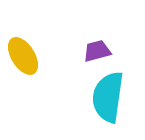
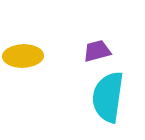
yellow ellipse: rotated 60 degrees counterclockwise
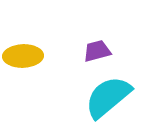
cyan semicircle: rotated 42 degrees clockwise
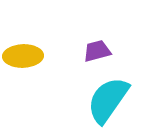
cyan semicircle: moved 3 px down; rotated 15 degrees counterclockwise
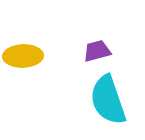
cyan semicircle: rotated 54 degrees counterclockwise
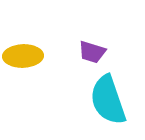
purple trapezoid: moved 5 px left, 1 px down; rotated 148 degrees counterclockwise
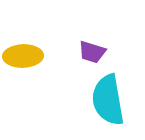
cyan semicircle: rotated 9 degrees clockwise
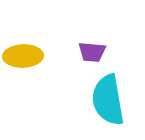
purple trapezoid: rotated 12 degrees counterclockwise
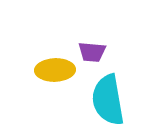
yellow ellipse: moved 32 px right, 14 px down
